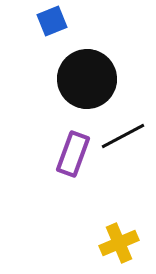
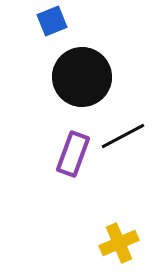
black circle: moved 5 px left, 2 px up
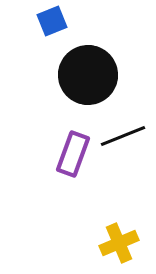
black circle: moved 6 px right, 2 px up
black line: rotated 6 degrees clockwise
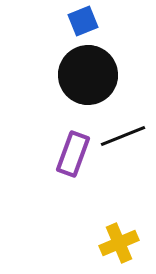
blue square: moved 31 px right
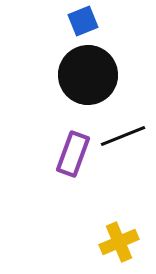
yellow cross: moved 1 px up
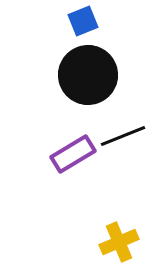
purple rectangle: rotated 39 degrees clockwise
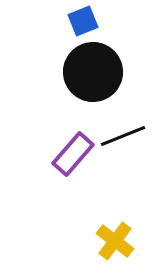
black circle: moved 5 px right, 3 px up
purple rectangle: rotated 18 degrees counterclockwise
yellow cross: moved 4 px left, 1 px up; rotated 30 degrees counterclockwise
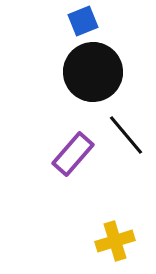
black line: moved 3 px right, 1 px up; rotated 72 degrees clockwise
yellow cross: rotated 36 degrees clockwise
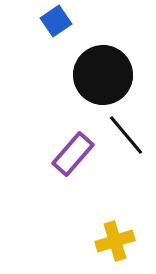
blue square: moved 27 px left; rotated 12 degrees counterclockwise
black circle: moved 10 px right, 3 px down
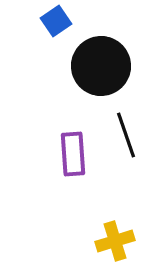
black circle: moved 2 px left, 9 px up
black line: rotated 21 degrees clockwise
purple rectangle: rotated 45 degrees counterclockwise
